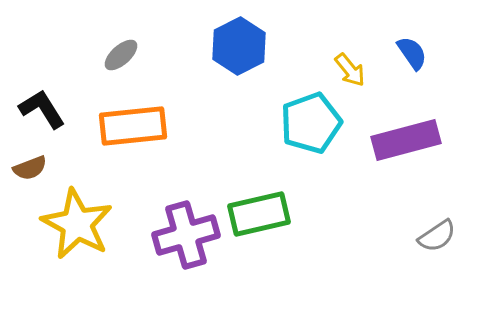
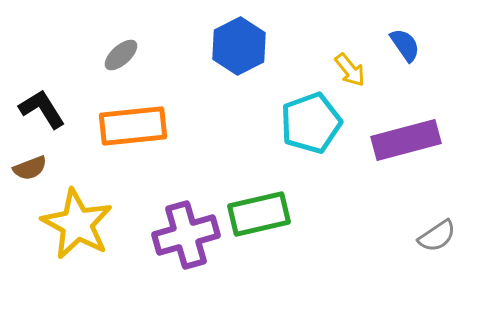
blue semicircle: moved 7 px left, 8 px up
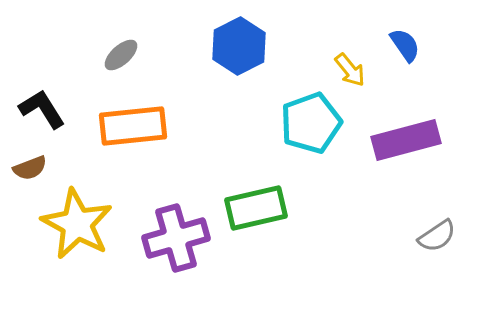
green rectangle: moved 3 px left, 6 px up
purple cross: moved 10 px left, 3 px down
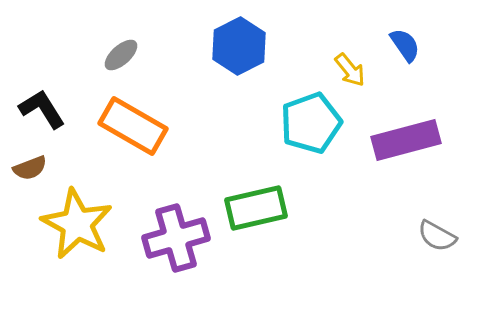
orange rectangle: rotated 36 degrees clockwise
gray semicircle: rotated 63 degrees clockwise
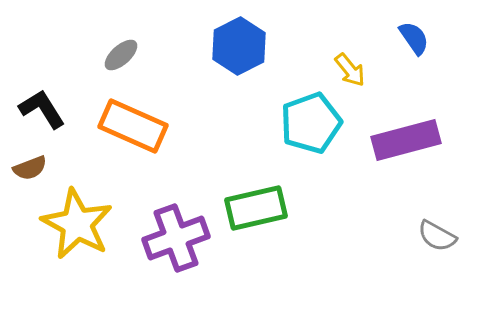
blue semicircle: moved 9 px right, 7 px up
orange rectangle: rotated 6 degrees counterclockwise
purple cross: rotated 4 degrees counterclockwise
